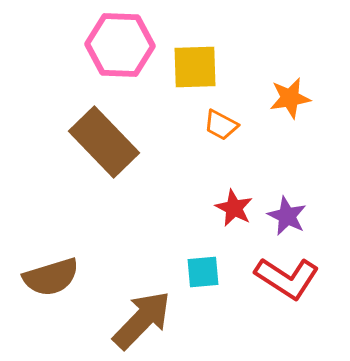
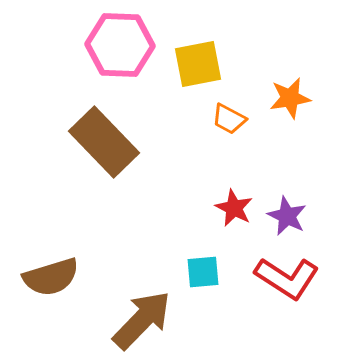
yellow square: moved 3 px right, 3 px up; rotated 9 degrees counterclockwise
orange trapezoid: moved 8 px right, 6 px up
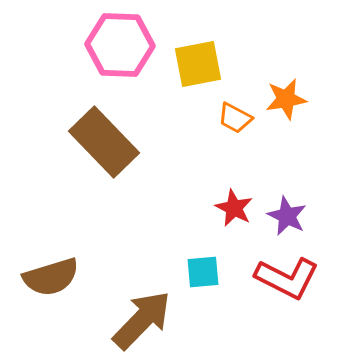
orange star: moved 4 px left, 1 px down
orange trapezoid: moved 6 px right, 1 px up
red L-shape: rotated 6 degrees counterclockwise
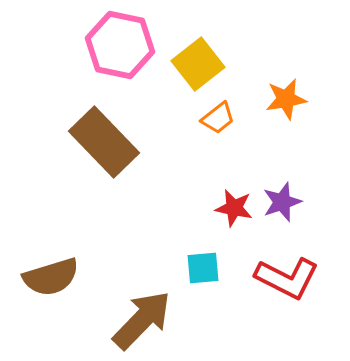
pink hexagon: rotated 10 degrees clockwise
yellow square: rotated 27 degrees counterclockwise
orange trapezoid: moved 17 px left; rotated 66 degrees counterclockwise
red star: rotated 15 degrees counterclockwise
purple star: moved 5 px left, 14 px up; rotated 27 degrees clockwise
cyan square: moved 4 px up
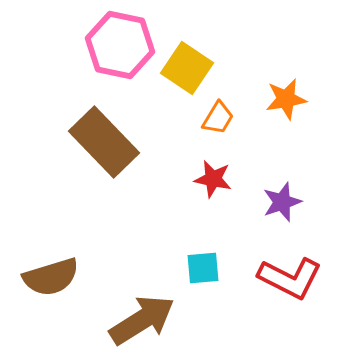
yellow square: moved 11 px left, 4 px down; rotated 18 degrees counterclockwise
orange trapezoid: rotated 21 degrees counterclockwise
red star: moved 21 px left, 29 px up
red L-shape: moved 3 px right
brown arrow: rotated 14 degrees clockwise
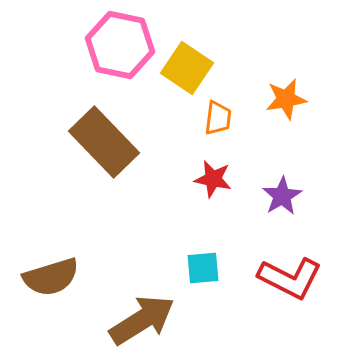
orange trapezoid: rotated 24 degrees counterclockwise
purple star: moved 6 px up; rotated 12 degrees counterclockwise
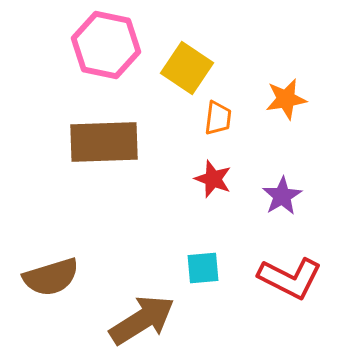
pink hexagon: moved 14 px left
brown rectangle: rotated 48 degrees counterclockwise
red star: rotated 9 degrees clockwise
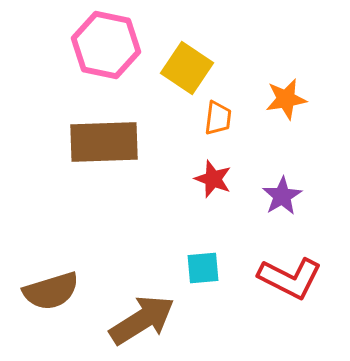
brown semicircle: moved 14 px down
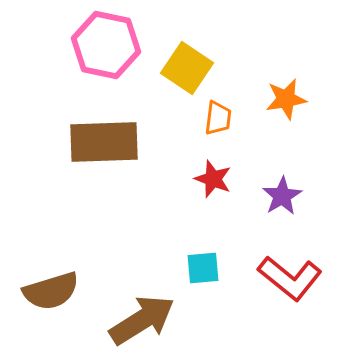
red L-shape: rotated 12 degrees clockwise
